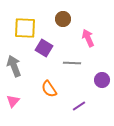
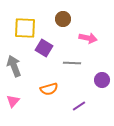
pink arrow: rotated 126 degrees clockwise
orange semicircle: rotated 72 degrees counterclockwise
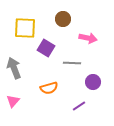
purple square: moved 2 px right
gray arrow: moved 2 px down
purple circle: moved 9 px left, 2 px down
orange semicircle: moved 1 px up
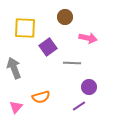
brown circle: moved 2 px right, 2 px up
purple square: moved 2 px right, 1 px up; rotated 24 degrees clockwise
purple circle: moved 4 px left, 5 px down
orange semicircle: moved 8 px left, 9 px down
pink triangle: moved 3 px right, 6 px down
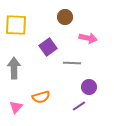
yellow square: moved 9 px left, 3 px up
gray arrow: rotated 20 degrees clockwise
